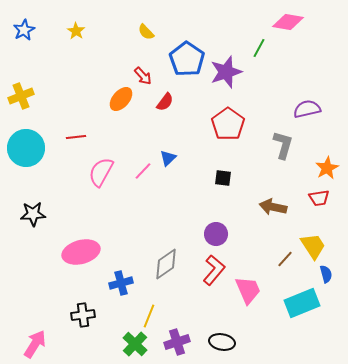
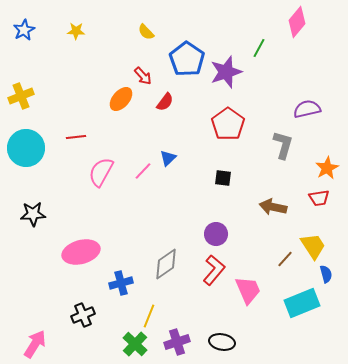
pink diamond: moved 9 px right; rotated 60 degrees counterclockwise
yellow star: rotated 30 degrees counterclockwise
black cross: rotated 15 degrees counterclockwise
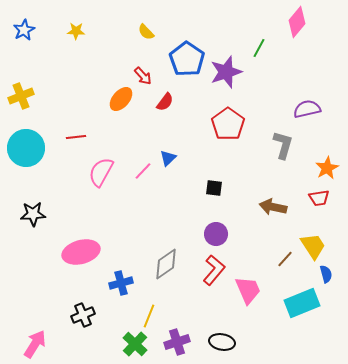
black square: moved 9 px left, 10 px down
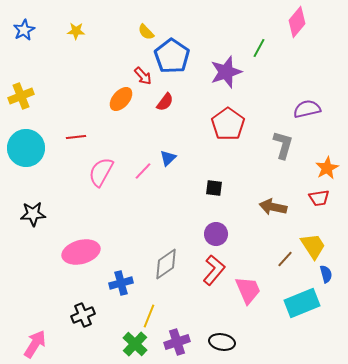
blue pentagon: moved 15 px left, 3 px up
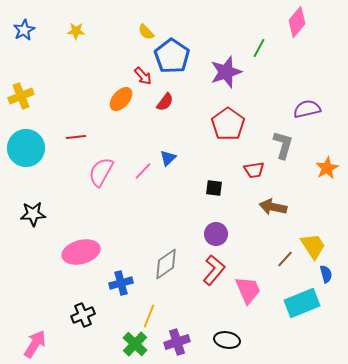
red trapezoid: moved 65 px left, 28 px up
black ellipse: moved 5 px right, 2 px up
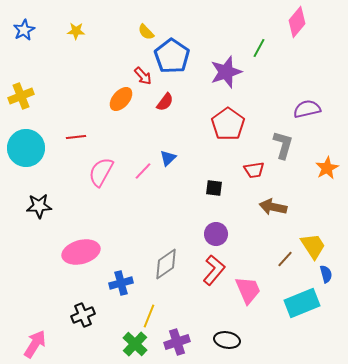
black star: moved 6 px right, 8 px up
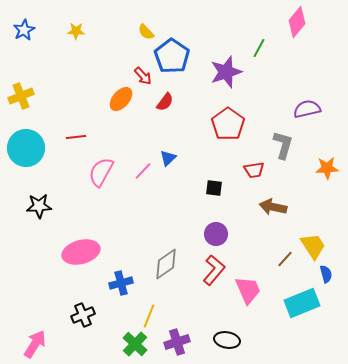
orange star: rotated 25 degrees clockwise
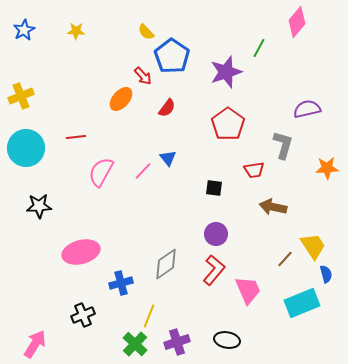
red semicircle: moved 2 px right, 6 px down
blue triangle: rotated 24 degrees counterclockwise
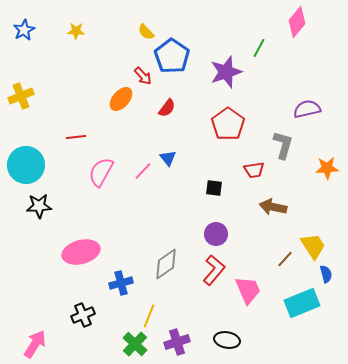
cyan circle: moved 17 px down
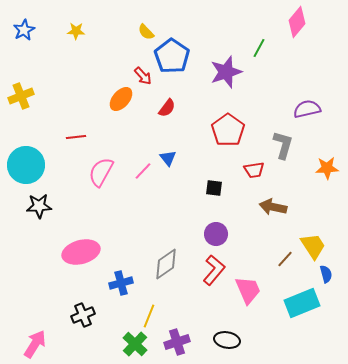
red pentagon: moved 6 px down
